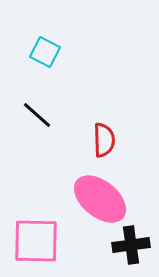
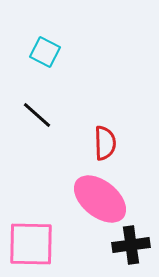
red semicircle: moved 1 px right, 3 px down
pink square: moved 5 px left, 3 px down
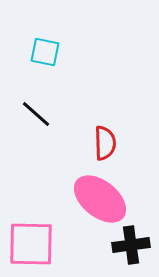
cyan square: rotated 16 degrees counterclockwise
black line: moved 1 px left, 1 px up
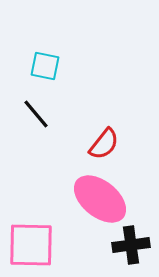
cyan square: moved 14 px down
black line: rotated 8 degrees clockwise
red semicircle: moved 1 px left, 1 px down; rotated 40 degrees clockwise
pink square: moved 1 px down
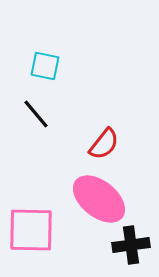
pink ellipse: moved 1 px left
pink square: moved 15 px up
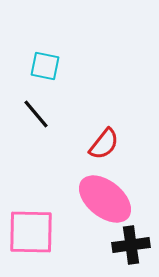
pink ellipse: moved 6 px right
pink square: moved 2 px down
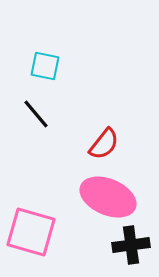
pink ellipse: moved 3 px right, 2 px up; rotated 16 degrees counterclockwise
pink square: rotated 15 degrees clockwise
